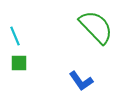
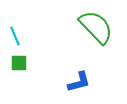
blue L-shape: moved 2 px left, 1 px down; rotated 70 degrees counterclockwise
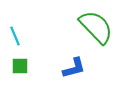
green square: moved 1 px right, 3 px down
blue L-shape: moved 5 px left, 14 px up
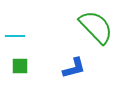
cyan line: rotated 66 degrees counterclockwise
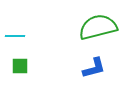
green semicircle: moved 2 px right; rotated 60 degrees counterclockwise
blue L-shape: moved 20 px right
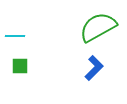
green semicircle: rotated 15 degrees counterclockwise
blue L-shape: rotated 30 degrees counterclockwise
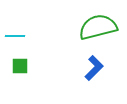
green semicircle: rotated 15 degrees clockwise
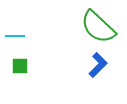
green semicircle: rotated 123 degrees counterclockwise
blue L-shape: moved 4 px right, 3 px up
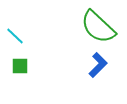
cyan line: rotated 42 degrees clockwise
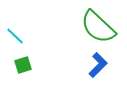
green square: moved 3 px right, 1 px up; rotated 18 degrees counterclockwise
